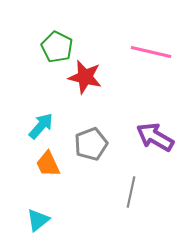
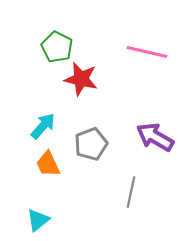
pink line: moved 4 px left
red star: moved 4 px left, 2 px down
cyan arrow: moved 2 px right
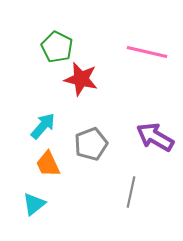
cyan triangle: moved 4 px left, 16 px up
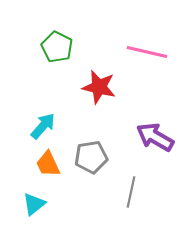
red star: moved 18 px right, 8 px down
gray pentagon: moved 13 px down; rotated 12 degrees clockwise
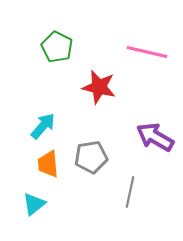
orange trapezoid: rotated 20 degrees clockwise
gray line: moved 1 px left
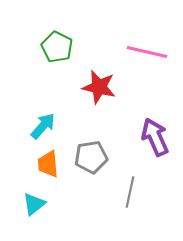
purple arrow: rotated 36 degrees clockwise
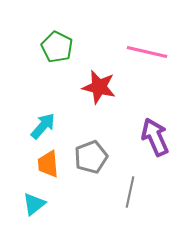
gray pentagon: rotated 12 degrees counterclockwise
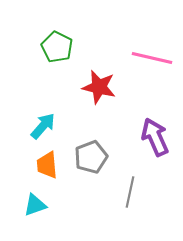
pink line: moved 5 px right, 6 px down
orange trapezoid: moved 1 px left, 1 px down
cyan triangle: moved 1 px right, 1 px down; rotated 20 degrees clockwise
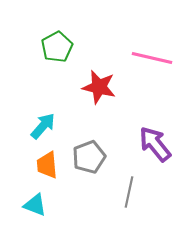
green pentagon: rotated 16 degrees clockwise
purple arrow: moved 7 px down; rotated 15 degrees counterclockwise
gray pentagon: moved 2 px left
gray line: moved 1 px left
cyan triangle: rotated 40 degrees clockwise
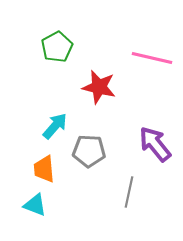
cyan arrow: moved 12 px right
gray pentagon: moved 6 px up; rotated 24 degrees clockwise
orange trapezoid: moved 3 px left, 4 px down
